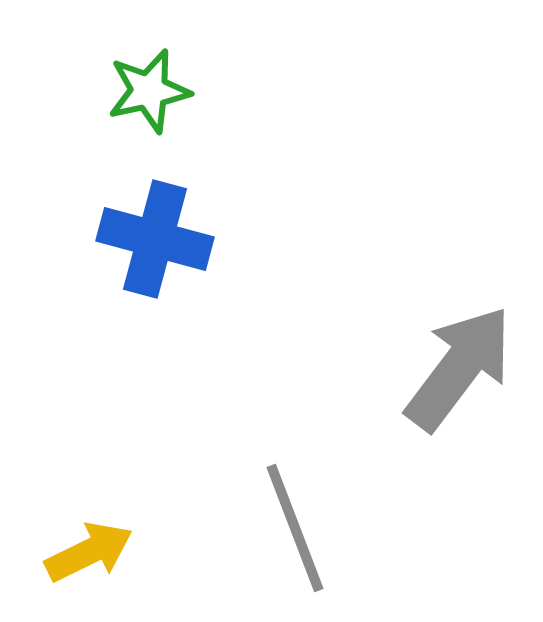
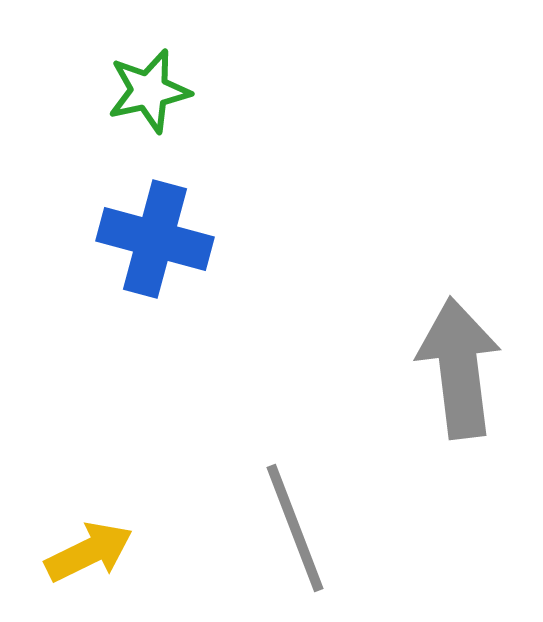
gray arrow: rotated 44 degrees counterclockwise
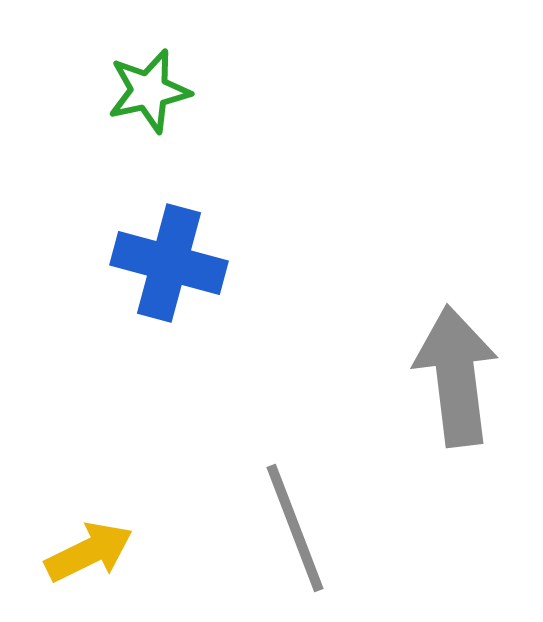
blue cross: moved 14 px right, 24 px down
gray arrow: moved 3 px left, 8 px down
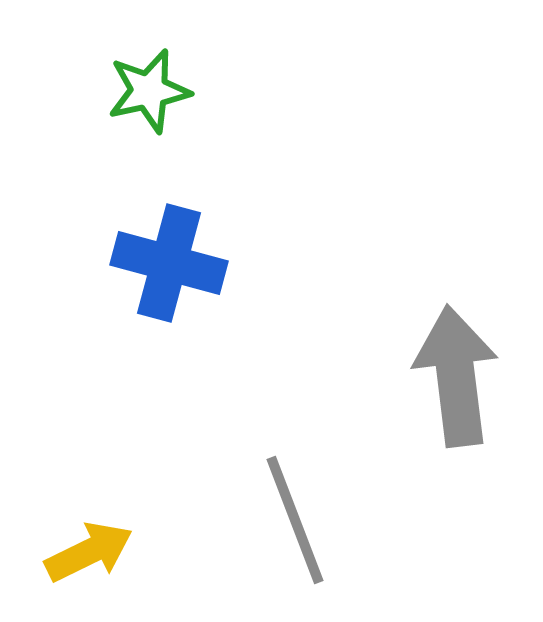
gray line: moved 8 px up
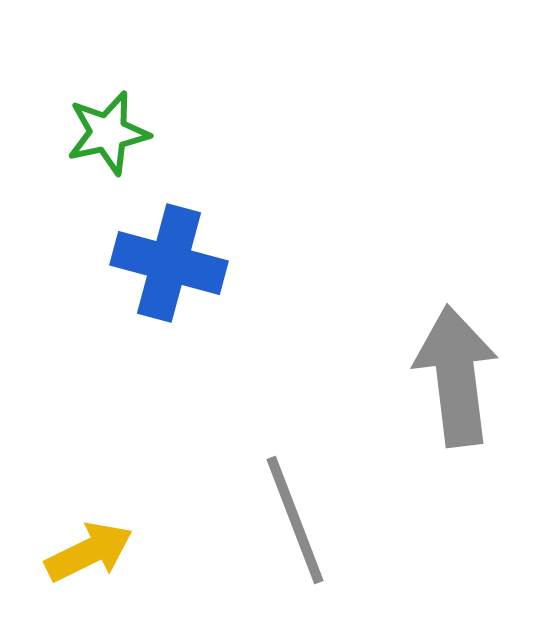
green star: moved 41 px left, 42 px down
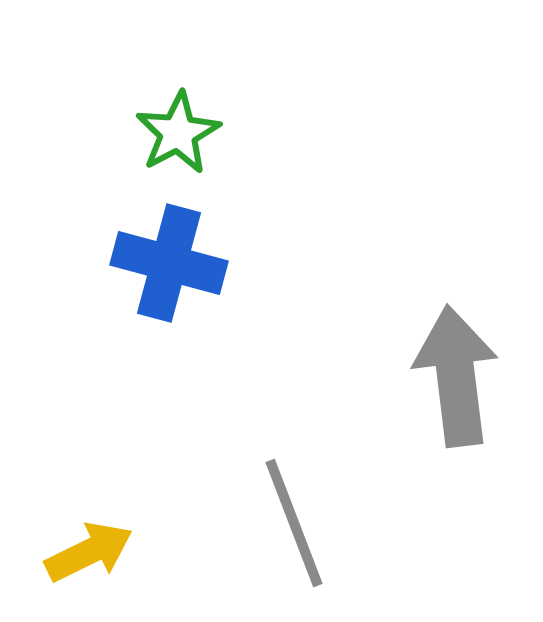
green star: moved 70 px right; rotated 16 degrees counterclockwise
gray line: moved 1 px left, 3 px down
